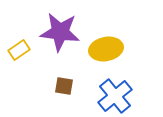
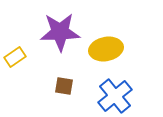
purple star: rotated 9 degrees counterclockwise
yellow rectangle: moved 4 px left, 7 px down
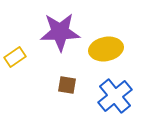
brown square: moved 3 px right, 1 px up
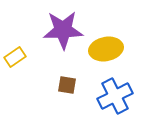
purple star: moved 3 px right, 2 px up
blue cross: rotated 12 degrees clockwise
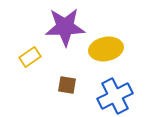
purple star: moved 2 px right, 3 px up
yellow rectangle: moved 15 px right
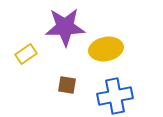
yellow rectangle: moved 4 px left, 3 px up
blue cross: rotated 16 degrees clockwise
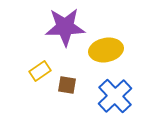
yellow ellipse: moved 1 px down
yellow rectangle: moved 14 px right, 17 px down
blue cross: rotated 32 degrees counterclockwise
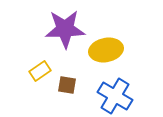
purple star: moved 2 px down
blue cross: rotated 16 degrees counterclockwise
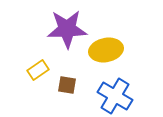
purple star: moved 2 px right
yellow rectangle: moved 2 px left, 1 px up
